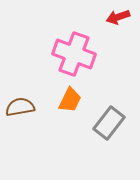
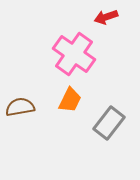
red arrow: moved 12 px left
pink cross: rotated 15 degrees clockwise
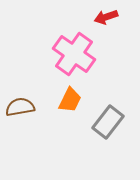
gray rectangle: moved 1 px left, 1 px up
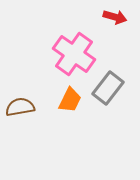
red arrow: moved 9 px right; rotated 145 degrees counterclockwise
gray rectangle: moved 34 px up
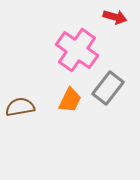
pink cross: moved 3 px right, 4 px up
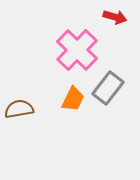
pink cross: rotated 9 degrees clockwise
orange trapezoid: moved 3 px right, 1 px up
brown semicircle: moved 1 px left, 2 px down
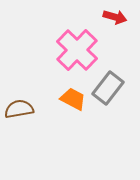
orange trapezoid: rotated 88 degrees counterclockwise
